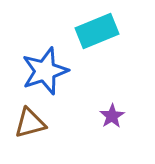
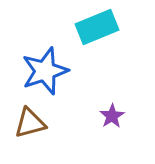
cyan rectangle: moved 4 px up
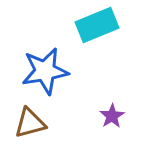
cyan rectangle: moved 2 px up
blue star: rotated 9 degrees clockwise
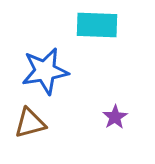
cyan rectangle: rotated 24 degrees clockwise
purple star: moved 3 px right, 1 px down
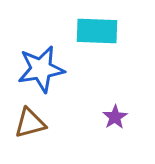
cyan rectangle: moved 6 px down
blue star: moved 4 px left, 2 px up
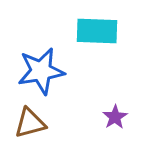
blue star: moved 2 px down
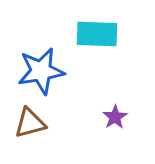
cyan rectangle: moved 3 px down
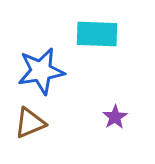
brown triangle: rotated 8 degrees counterclockwise
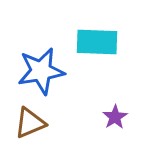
cyan rectangle: moved 8 px down
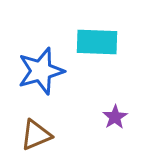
blue star: rotated 6 degrees counterclockwise
brown triangle: moved 6 px right, 12 px down
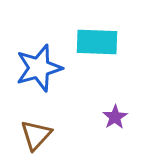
blue star: moved 2 px left, 3 px up
brown triangle: rotated 24 degrees counterclockwise
